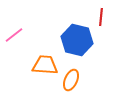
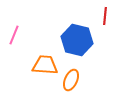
red line: moved 4 px right, 1 px up
pink line: rotated 30 degrees counterclockwise
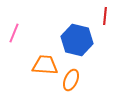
pink line: moved 2 px up
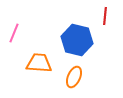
orange trapezoid: moved 6 px left, 2 px up
orange ellipse: moved 3 px right, 3 px up
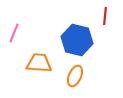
orange ellipse: moved 1 px right, 1 px up
